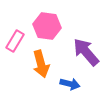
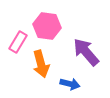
pink rectangle: moved 3 px right, 1 px down
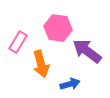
pink hexagon: moved 11 px right, 2 px down
purple arrow: moved 1 px right, 1 px up; rotated 12 degrees counterclockwise
blue arrow: rotated 30 degrees counterclockwise
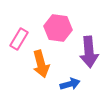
pink rectangle: moved 1 px right, 3 px up
purple arrow: moved 2 px right, 1 px down; rotated 132 degrees counterclockwise
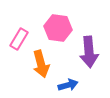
blue arrow: moved 2 px left, 1 px down
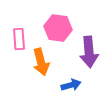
pink rectangle: rotated 35 degrees counterclockwise
orange arrow: moved 2 px up
blue arrow: moved 3 px right
